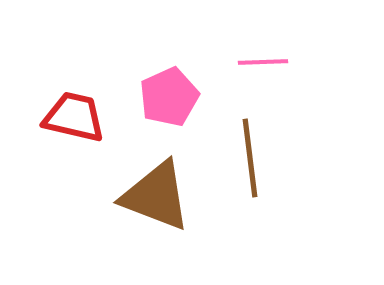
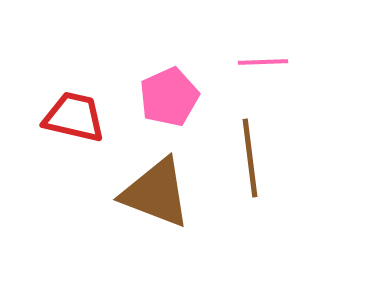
brown triangle: moved 3 px up
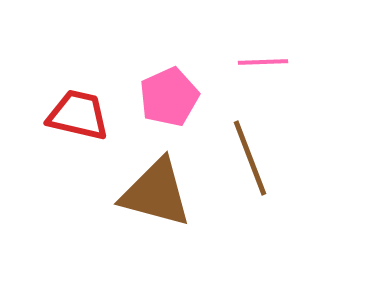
red trapezoid: moved 4 px right, 2 px up
brown line: rotated 14 degrees counterclockwise
brown triangle: rotated 6 degrees counterclockwise
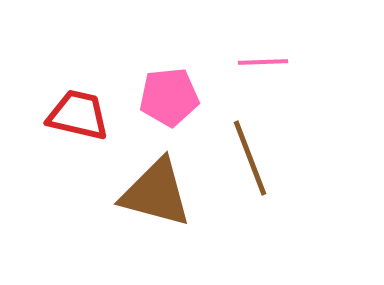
pink pentagon: rotated 18 degrees clockwise
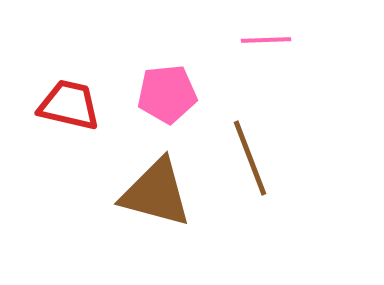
pink line: moved 3 px right, 22 px up
pink pentagon: moved 2 px left, 3 px up
red trapezoid: moved 9 px left, 10 px up
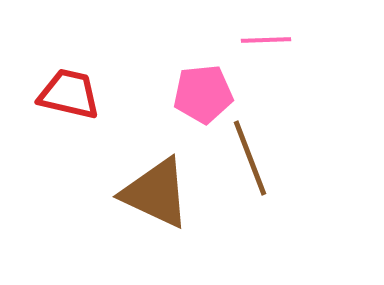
pink pentagon: moved 36 px right
red trapezoid: moved 11 px up
brown triangle: rotated 10 degrees clockwise
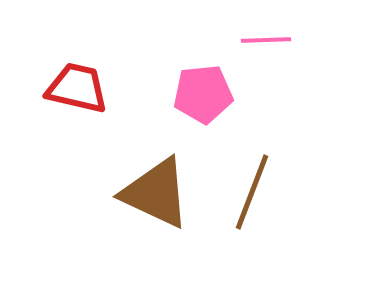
red trapezoid: moved 8 px right, 6 px up
brown line: moved 2 px right, 34 px down; rotated 42 degrees clockwise
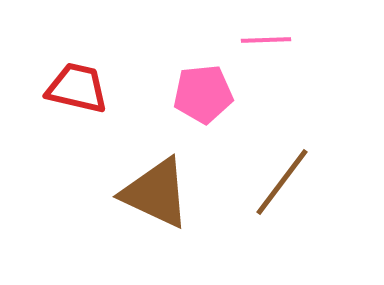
brown line: moved 30 px right, 10 px up; rotated 16 degrees clockwise
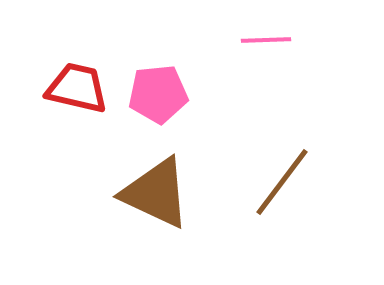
pink pentagon: moved 45 px left
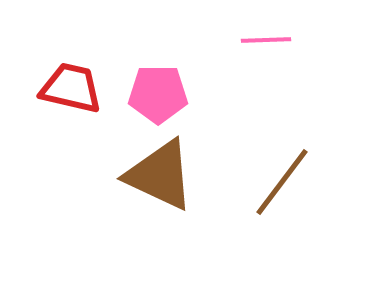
red trapezoid: moved 6 px left
pink pentagon: rotated 6 degrees clockwise
brown triangle: moved 4 px right, 18 px up
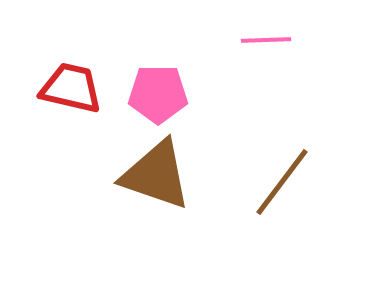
brown triangle: moved 4 px left; rotated 6 degrees counterclockwise
